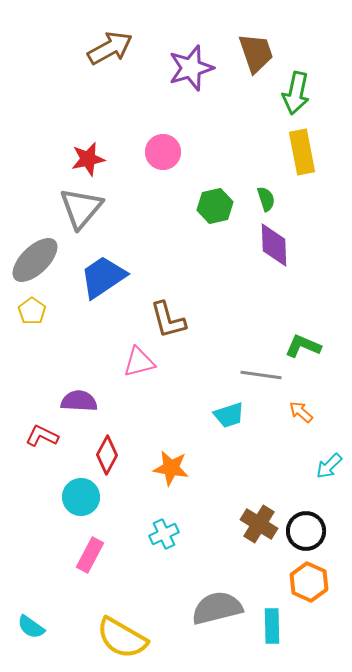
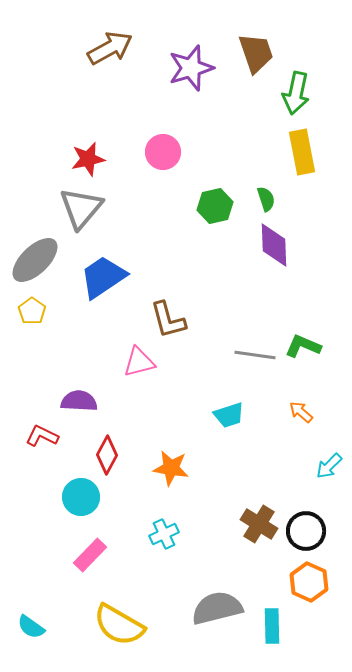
gray line: moved 6 px left, 20 px up
pink rectangle: rotated 16 degrees clockwise
yellow semicircle: moved 3 px left, 13 px up
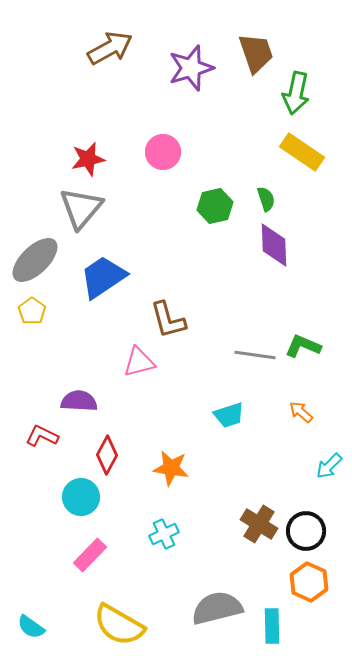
yellow rectangle: rotated 45 degrees counterclockwise
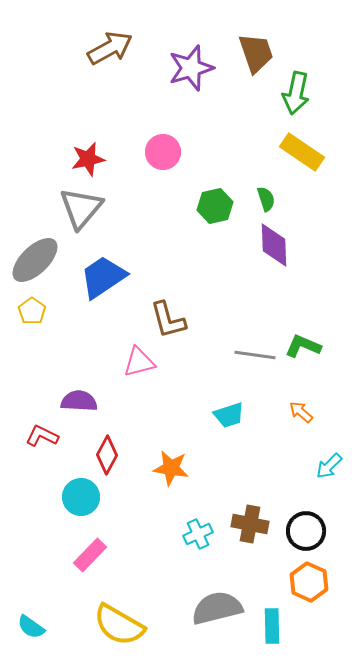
brown cross: moved 9 px left; rotated 21 degrees counterclockwise
cyan cross: moved 34 px right
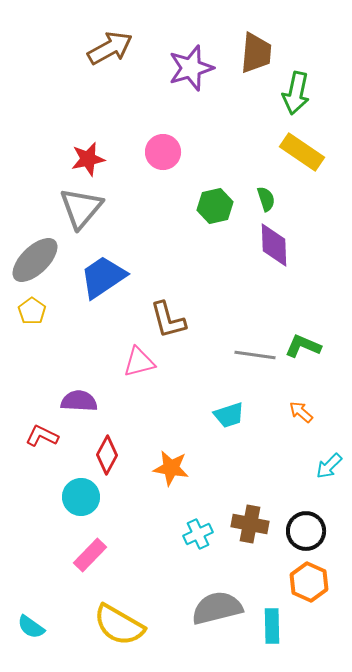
brown trapezoid: rotated 24 degrees clockwise
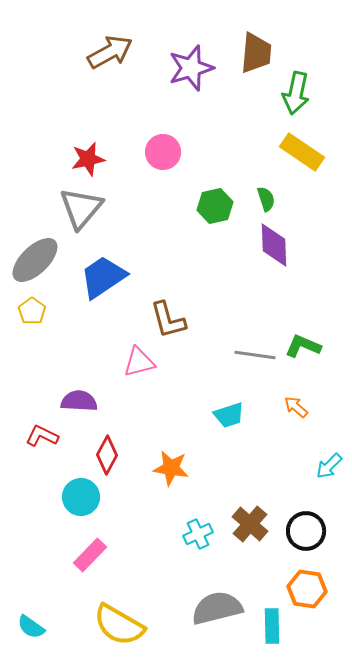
brown arrow: moved 4 px down
orange arrow: moved 5 px left, 5 px up
brown cross: rotated 30 degrees clockwise
orange hexagon: moved 2 px left, 7 px down; rotated 15 degrees counterclockwise
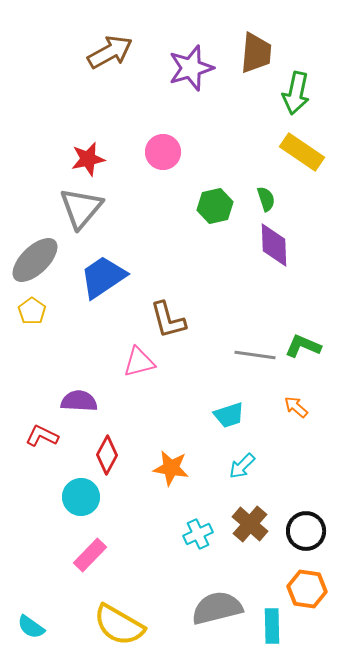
cyan arrow: moved 87 px left
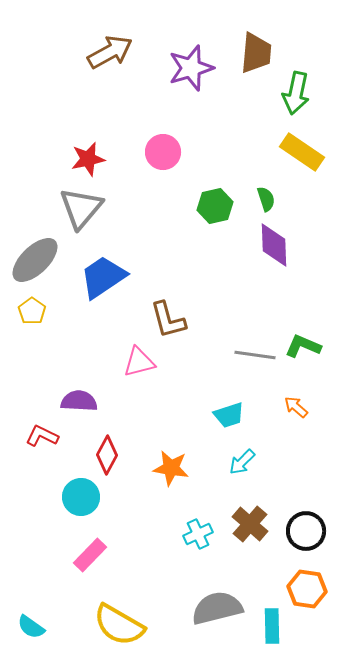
cyan arrow: moved 4 px up
